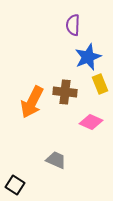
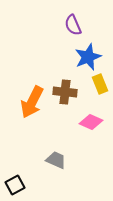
purple semicircle: rotated 25 degrees counterclockwise
black square: rotated 30 degrees clockwise
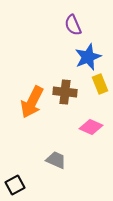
pink diamond: moved 5 px down
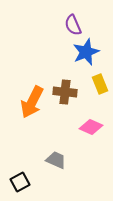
blue star: moved 2 px left, 5 px up
black square: moved 5 px right, 3 px up
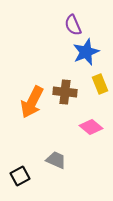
pink diamond: rotated 15 degrees clockwise
black square: moved 6 px up
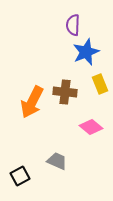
purple semicircle: rotated 25 degrees clockwise
gray trapezoid: moved 1 px right, 1 px down
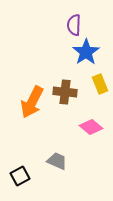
purple semicircle: moved 1 px right
blue star: rotated 12 degrees counterclockwise
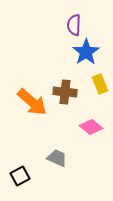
orange arrow: rotated 76 degrees counterclockwise
gray trapezoid: moved 3 px up
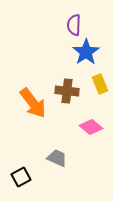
brown cross: moved 2 px right, 1 px up
orange arrow: moved 1 px right, 1 px down; rotated 12 degrees clockwise
black square: moved 1 px right, 1 px down
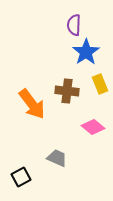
orange arrow: moved 1 px left, 1 px down
pink diamond: moved 2 px right
